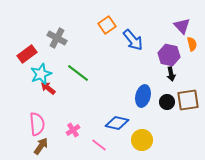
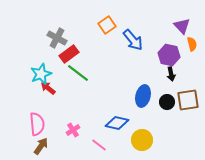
red rectangle: moved 42 px right
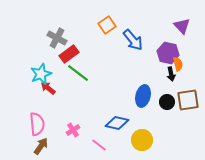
orange semicircle: moved 14 px left, 20 px down
purple hexagon: moved 1 px left, 2 px up
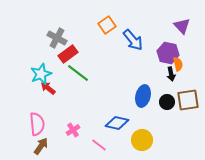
red rectangle: moved 1 px left
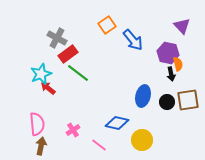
brown arrow: rotated 24 degrees counterclockwise
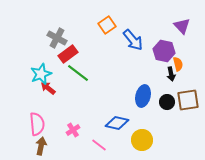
purple hexagon: moved 4 px left, 2 px up
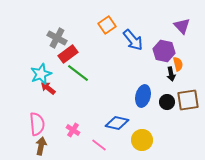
pink cross: rotated 24 degrees counterclockwise
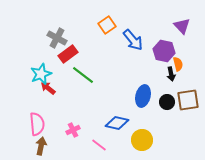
green line: moved 5 px right, 2 px down
pink cross: rotated 32 degrees clockwise
